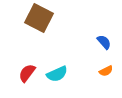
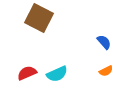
red semicircle: rotated 30 degrees clockwise
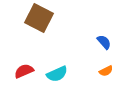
red semicircle: moved 3 px left, 2 px up
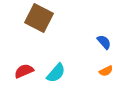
cyan semicircle: moved 1 px left, 1 px up; rotated 25 degrees counterclockwise
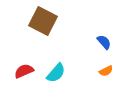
brown square: moved 4 px right, 3 px down
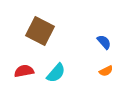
brown square: moved 3 px left, 10 px down
red semicircle: rotated 12 degrees clockwise
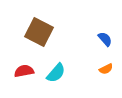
brown square: moved 1 px left, 1 px down
blue semicircle: moved 1 px right, 3 px up
orange semicircle: moved 2 px up
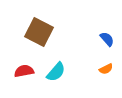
blue semicircle: moved 2 px right
cyan semicircle: moved 1 px up
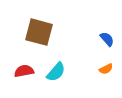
brown square: rotated 12 degrees counterclockwise
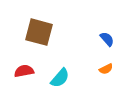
cyan semicircle: moved 4 px right, 6 px down
